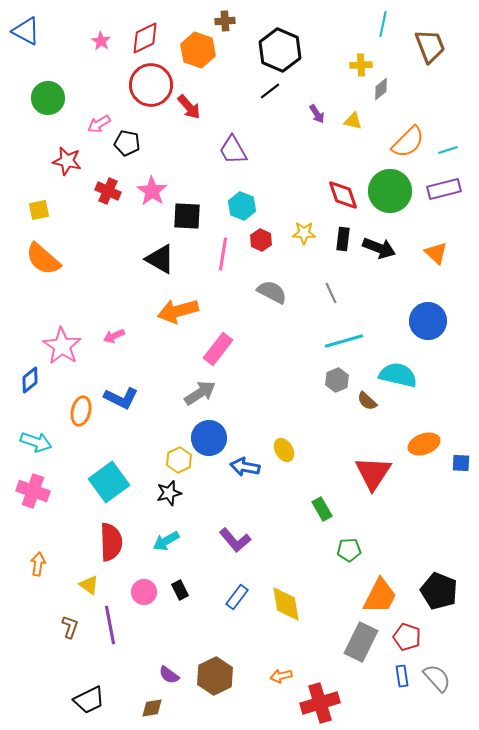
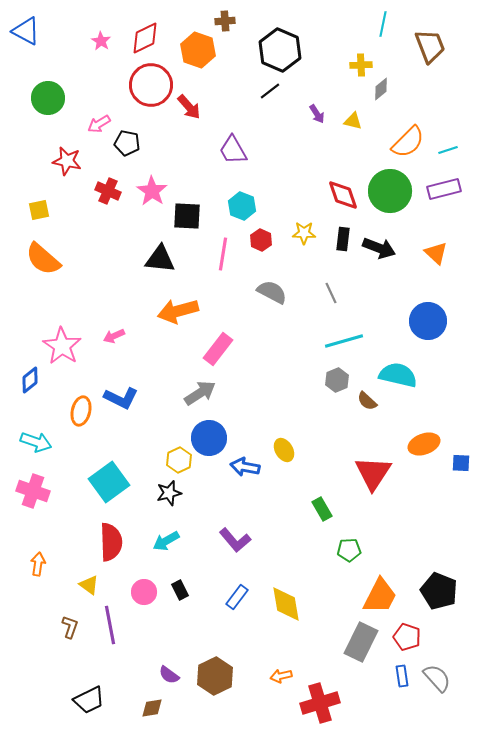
black triangle at (160, 259): rotated 24 degrees counterclockwise
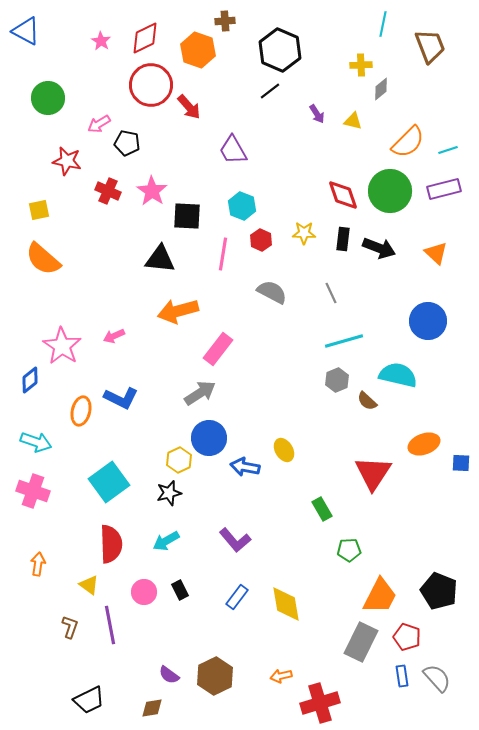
red semicircle at (111, 542): moved 2 px down
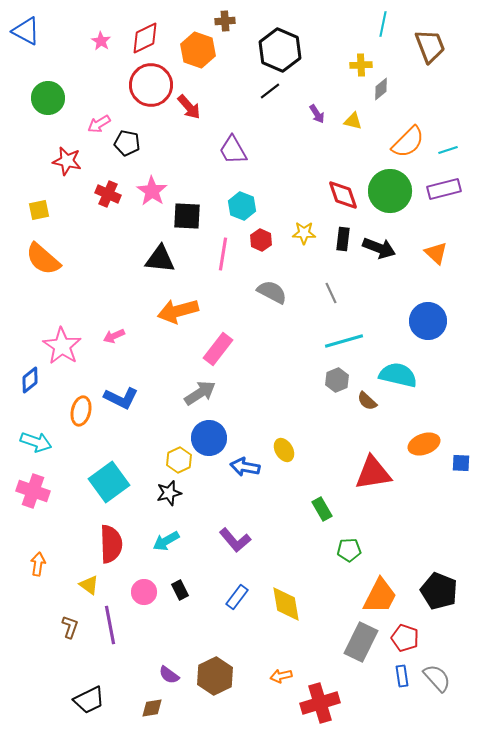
red cross at (108, 191): moved 3 px down
red triangle at (373, 473): rotated 48 degrees clockwise
red pentagon at (407, 637): moved 2 px left, 1 px down
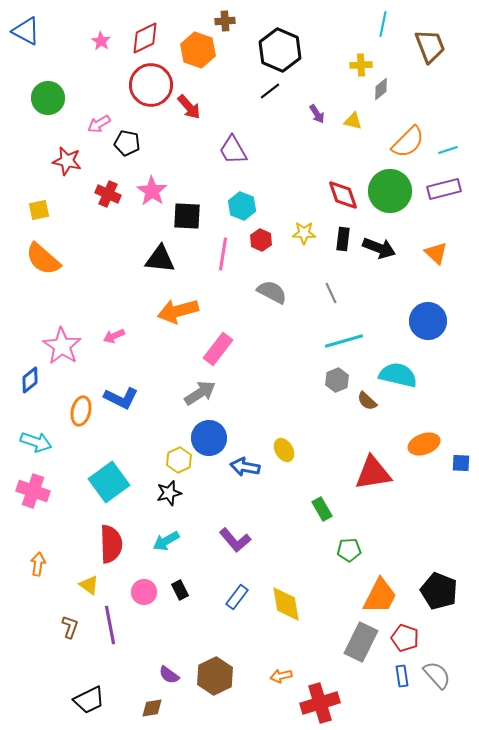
gray semicircle at (437, 678): moved 3 px up
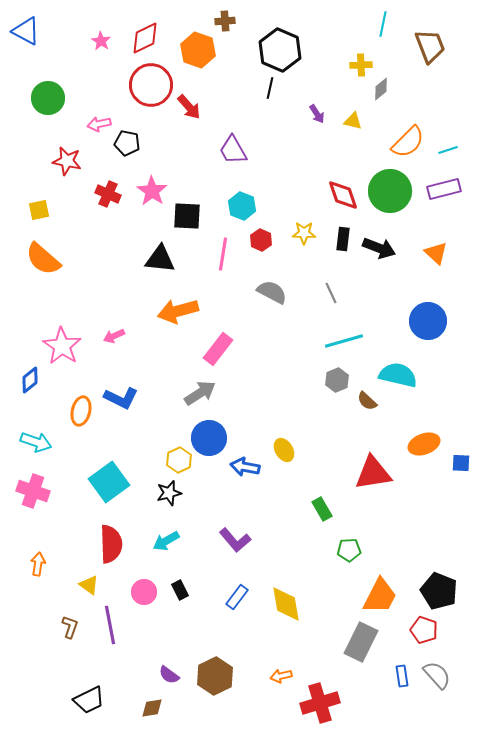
black line at (270, 91): moved 3 px up; rotated 40 degrees counterclockwise
pink arrow at (99, 124): rotated 20 degrees clockwise
red pentagon at (405, 638): moved 19 px right, 8 px up
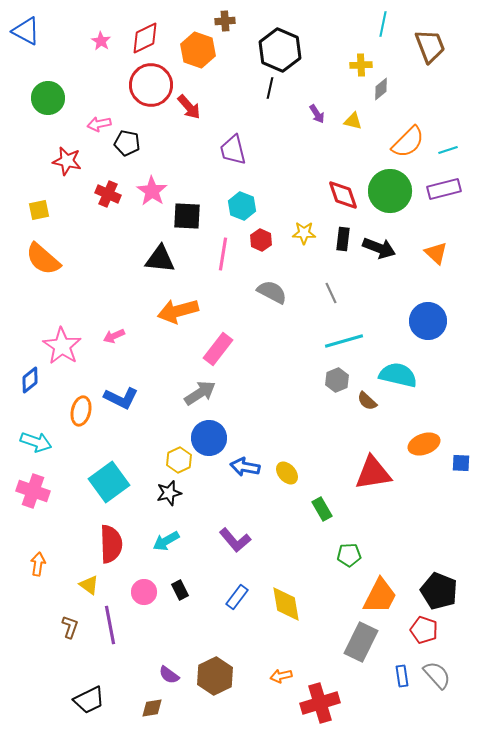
purple trapezoid at (233, 150): rotated 16 degrees clockwise
yellow ellipse at (284, 450): moved 3 px right, 23 px down; rotated 10 degrees counterclockwise
green pentagon at (349, 550): moved 5 px down
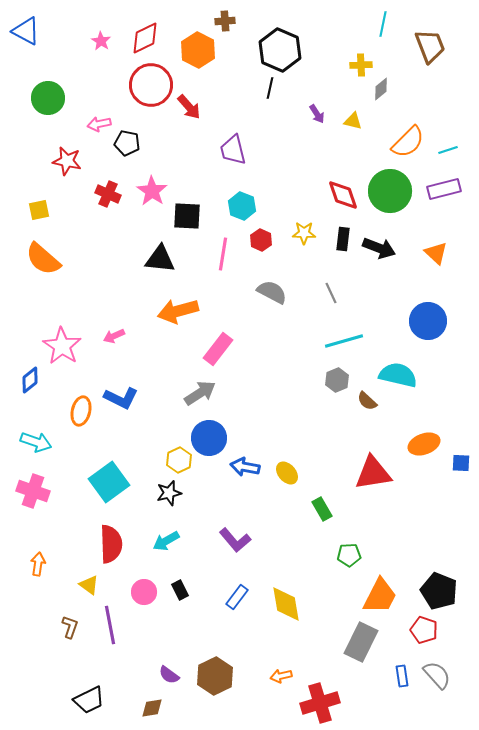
orange hexagon at (198, 50): rotated 8 degrees clockwise
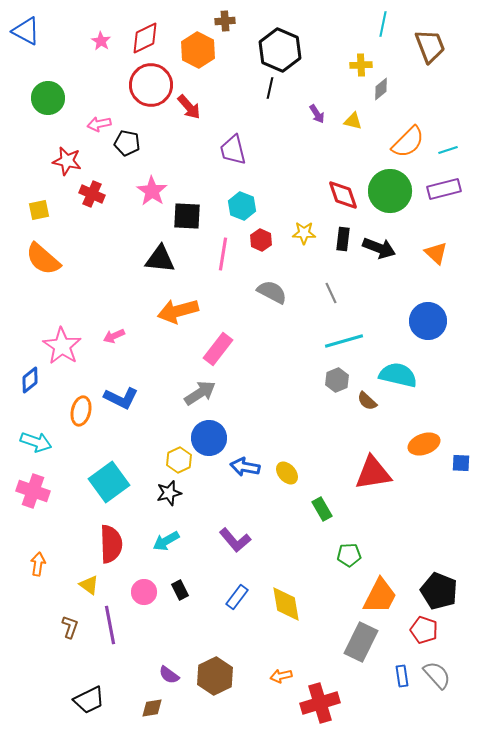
red cross at (108, 194): moved 16 px left
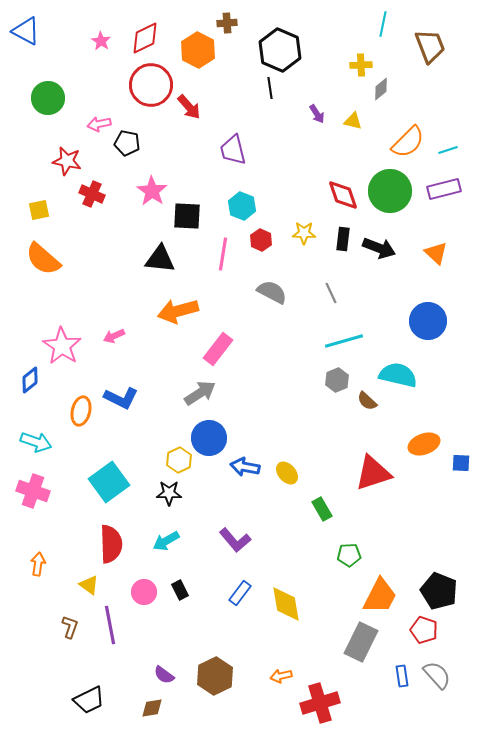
brown cross at (225, 21): moved 2 px right, 2 px down
black line at (270, 88): rotated 20 degrees counterclockwise
red triangle at (373, 473): rotated 9 degrees counterclockwise
black star at (169, 493): rotated 15 degrees clockwise
blue rectangle at (237, 597): moved 3 px right, 4 px up
purple semicircle at (169, 675): moved 5 px left
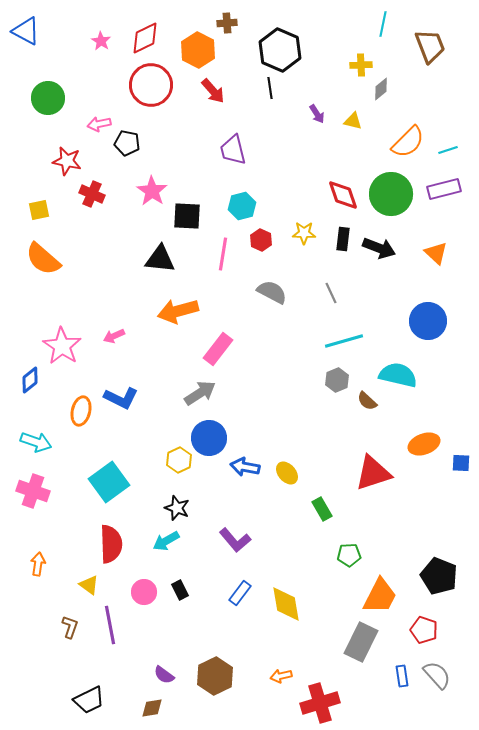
red arrow at (189, 107): moved 24 px right, 16 px up
green circle at (390, 191): moved 1 px right, 3 px down
cyan hexagon at (242, 206): rotated 24 degrees clockwise
black star at (169, 493): moved 8 px right, 15 px down; rotated 20 degrees clockwise
black pentagon at (439, 591): moved 15 px up
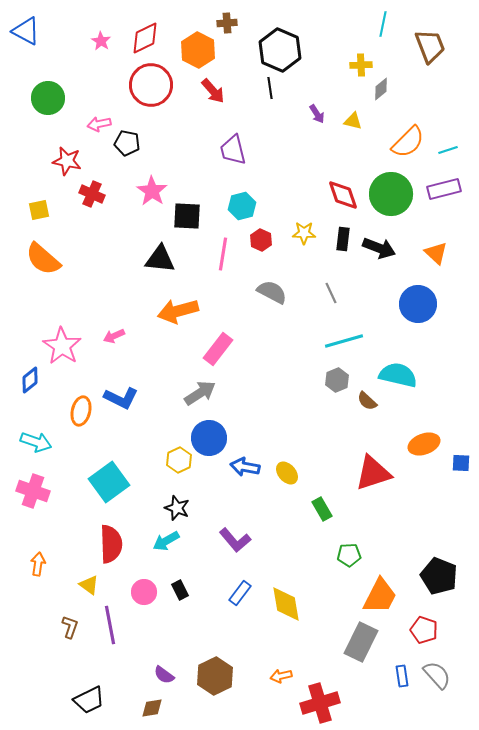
blue circle at (428, 321): moved 10 px left, 17 px up
